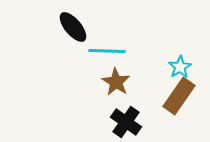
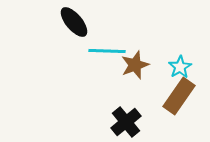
black ellipse: moved 1 px right, 5 px up
brown star: moved 19 px right, 17 px up; rotated 20 degrees clockwise
black cross: rotated 16 degrees clockwise
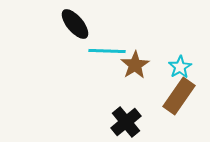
black ellipse: moved 1 px right, 2 px down
brown star: rotated 12 degrees counterclockwise
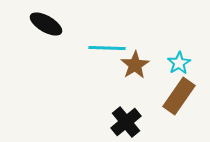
black ellipse: moved 29 px left; rotated 20 degrees counterclockwise
cyan line: moved 3 px up
cyan star: moved 1 px left, 4 px up
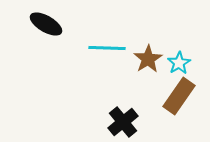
brown star: moved 13 px right, 6 px up
black cross: moved 3 px left
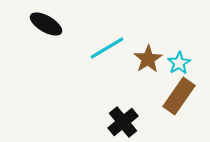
cyan line: rotated 33 degrees counterclockwise
